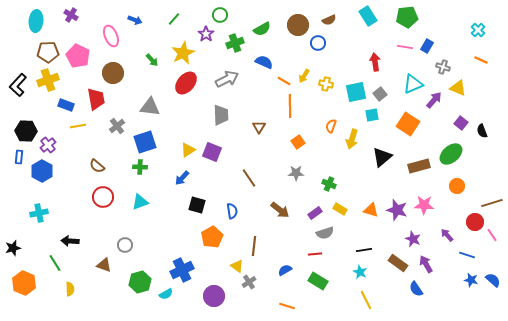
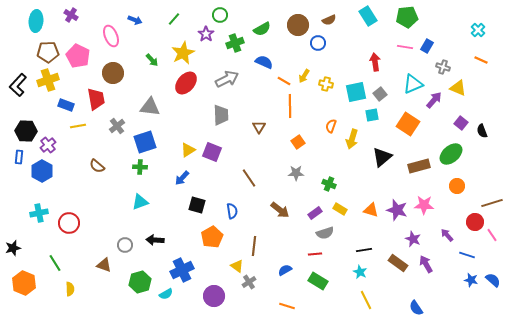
red circle at (103, 197): moved 34 px left, 26 px down
black arrow at (70, 241): moved 85 px right, 1 px up
blue semicircle at (416, 289): moved 19 px down
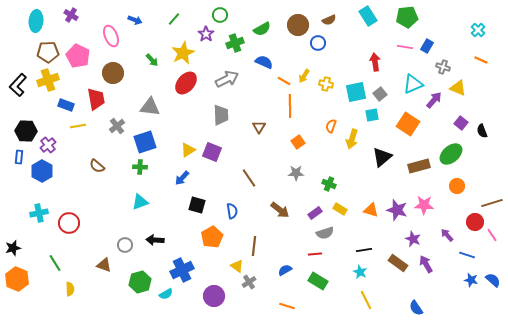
orange hexagon at (24, 283): moved 7 px left, 4 px up
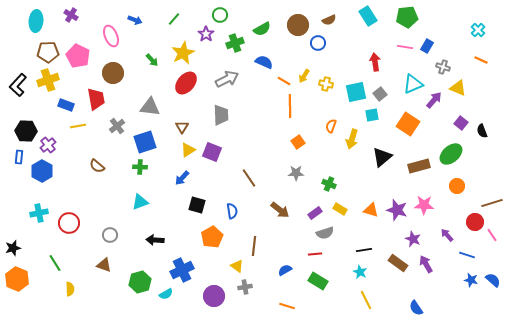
brown triangle at (259, 127): moved 77 px left
gray circle at (125, 245): moved 15 px left, 10 px up
gray cross at (249, 282): moved 4 px left, 5 px down; rotated 24 degrees clockwise
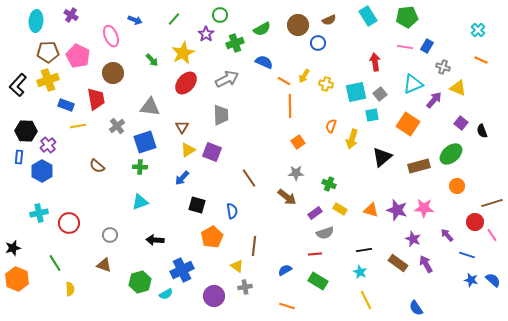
pink star at (424, 205): moved 3 px down
brown arrow at (280, 210): moved 7 px right, 13 px up
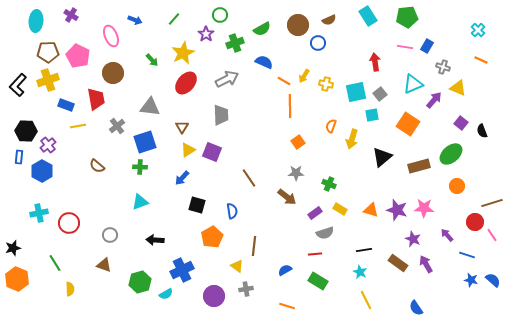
gray cross at (245, 287): moved 1 px right, 2 px down
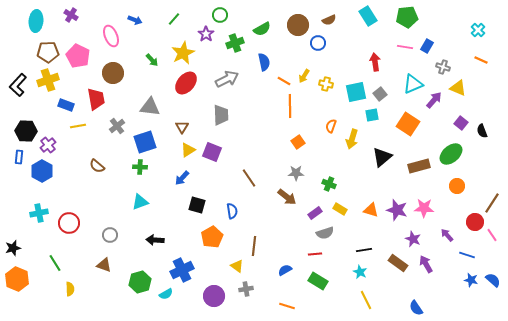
blue semicircle at (264, 62): rotated 54 degrees clockwise
brown line at (492, 203): rotated 40 degrees counterclockwise
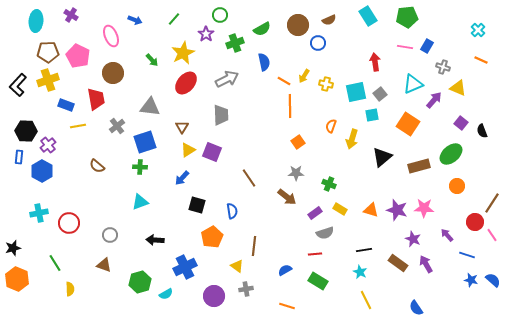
blue cross at (182, 270): moved 3 px right, 3 px up
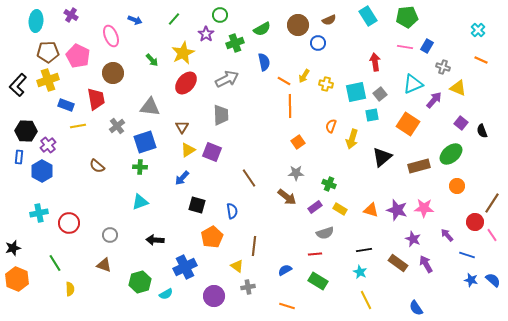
purple rectangle at (315, 213): moved 6 px up
gray cross at (246, 289): moved 2 px right, 2 px up
